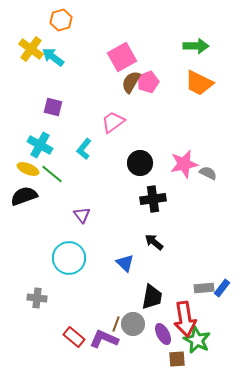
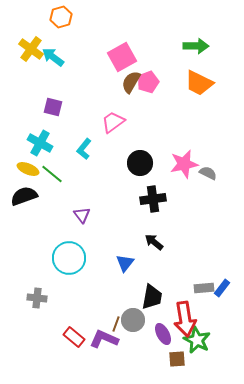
orange hexagon: moved 3 px up
cyan cross: moved 2 px up
blue triangle: rotated 24 degrees clockwise
gray circle: moved 4 px up
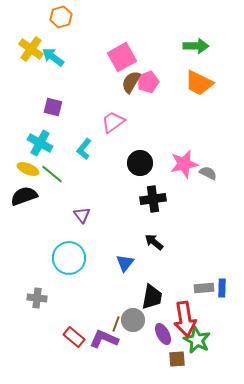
blue rectangle: rotated 36 degrees counterclockwise
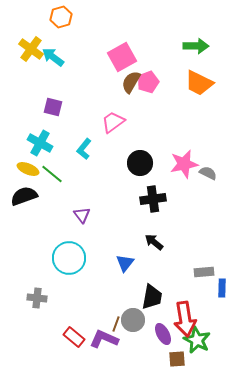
gray rectangle: moved 16 px up
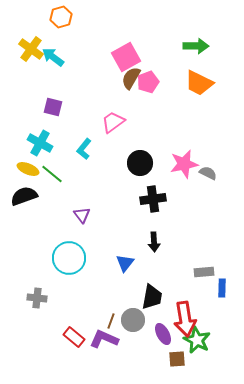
pink square: moved 4 px right
brown semicircle: moved 4 px up
black arrow: rotated 132 degrees counterclockwise
brown line: moved 5 px left, 3 px up
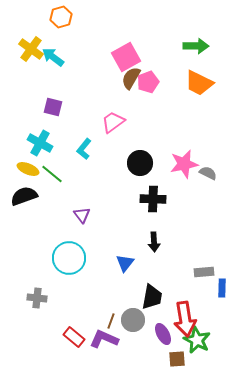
black cross: rotated 10 degrees clockwise
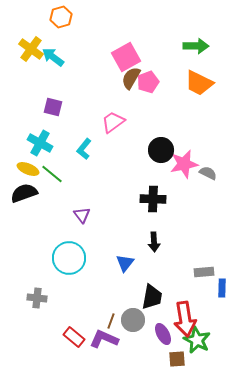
black circle: moved 21 px right, 13 px up
black semicircle: moved 3 px up
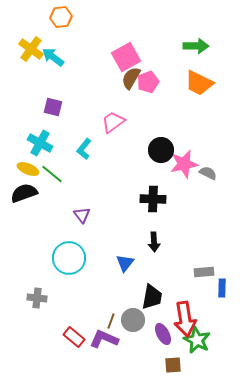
orange hexagon: rotated 10 degrees clockwise
brown square: moved 4 px left, 6 px down
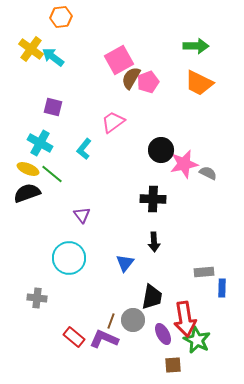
pink square: moved 7 px left, 3 px down
black semicircle: moved 3 px right
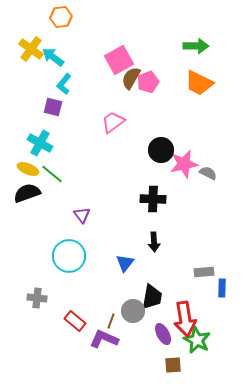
cyan L-shape: moved 20 px left, 65 px up
cyan circle: moved 2 px up
gray circle: moved 9 px up
red rectangle: moved 1 px right, 16 px up
